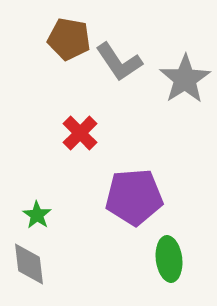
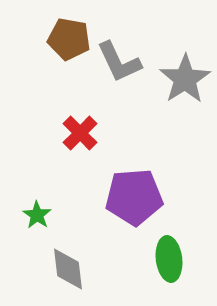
gray L-shape: rotated 9 degrees clockwise
gray diamond: moved 39 px right, 5 px down
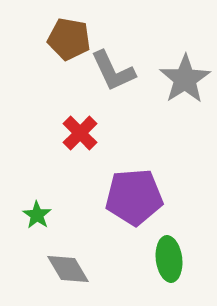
gray L-shape: moved 6 px left, 9 px down
gray diamond: rotated 24 degrees counterclockwise
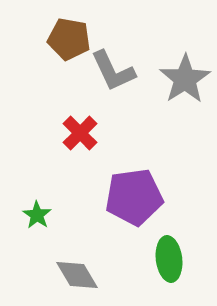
purple pentagon: rotated 4 degrees counterclockwise
gray diamond: moved 9 px right, 6 px down
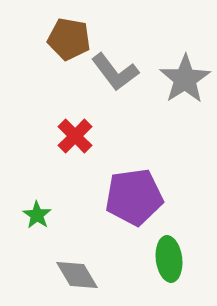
gray L-shape: moved 2 px right, 1 px down; rotated 12 degrees counterclockwise
red cross: moved 5 px left, 3 px down
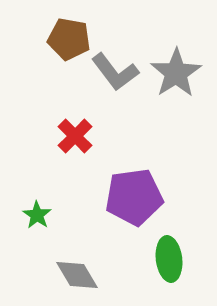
gray star: moved 9 px left, 6 px up
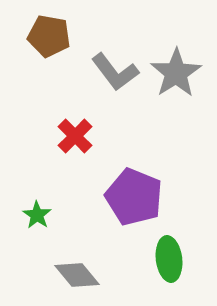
brown pentagon: moved 20 px left, 3 px up
purple pentagon: rotated 30 degrees clockwise
gray diamond: rotated 9 degrees counterclockwise
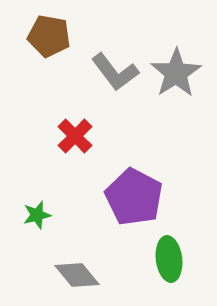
purple pentagon: rotated 6 degrees clockwise
green star: rotated 24 degrees clockwise
